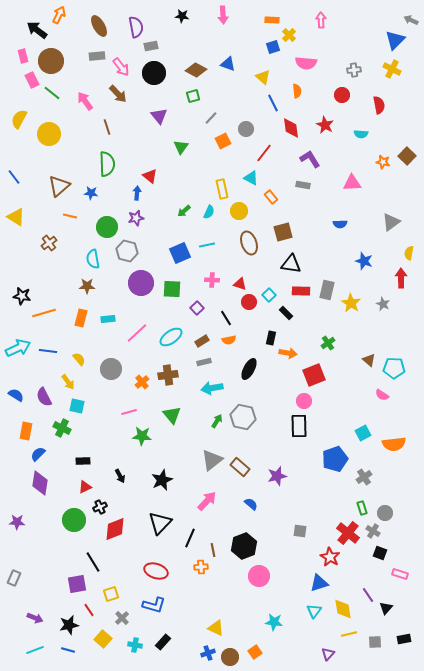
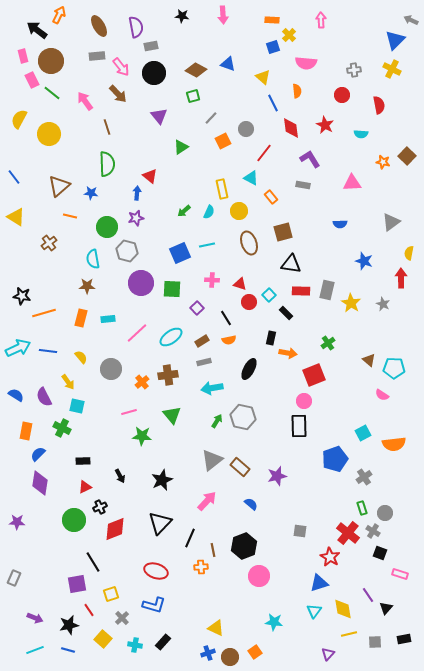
green triangle at (181, 147): rotated 21 degrees clockwise
yellow semicircle at (79, 359): moved 2 px right, 2 px up
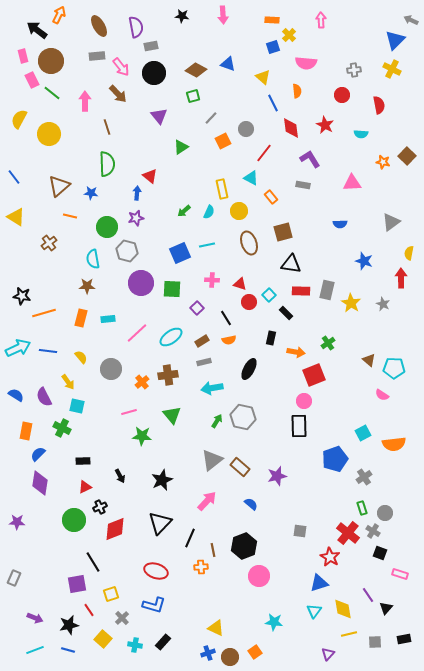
pink arrow at (85, 101): rotated 36 degrees clockwise
orange arrow at (288, 353): moved 8 px right, 1 px up
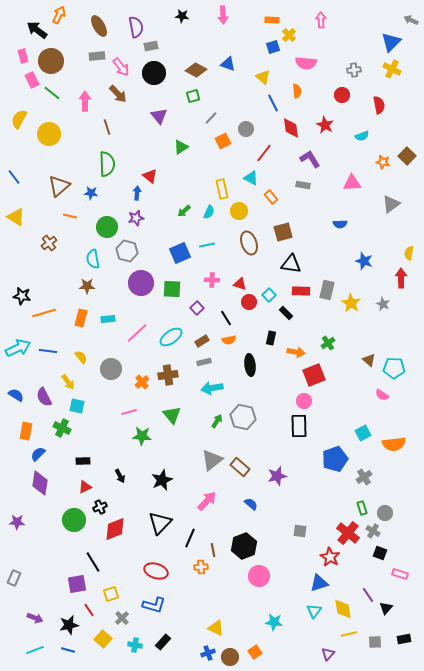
blue triangle at (395, 40): moved 4 px left, 2 px down
cyan semicircle at (361, 134): moved 1 px right, 2 px down; rotated 24 degrees counterclockwise
gray triangle at (391, 222): moved 18 px up
black ellipse at (249, 369): moved 1 px right, 4 px up; rotated 35 degrees counterclockwise
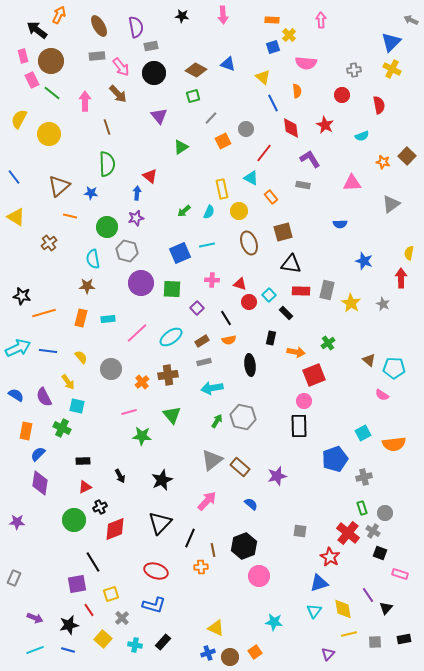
gray cross at (364, 477): rotated 21 degrees clockwise
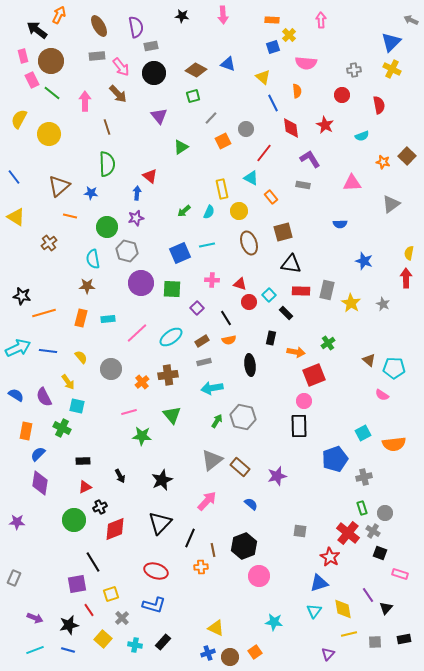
red arrow at (401, 278): moved 5 px right
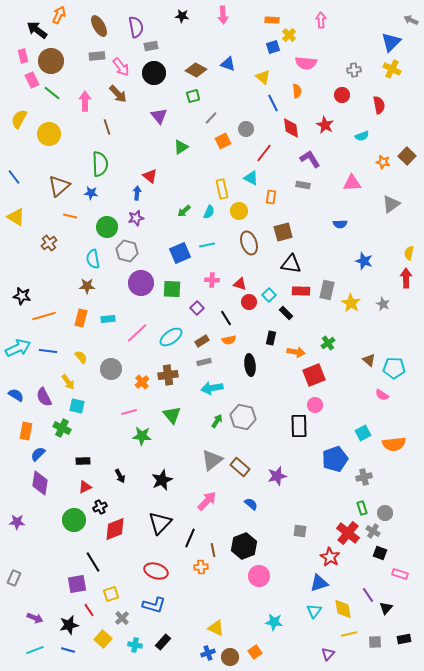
green semicircle at (107, 164): moved 7 px left
orange rectangle at (271, 197): rotated 48 degrees clockwise
orange line at (44, 313): moved 3 px down
pink circle at (304, 401): moved 11 px right, 4 px down
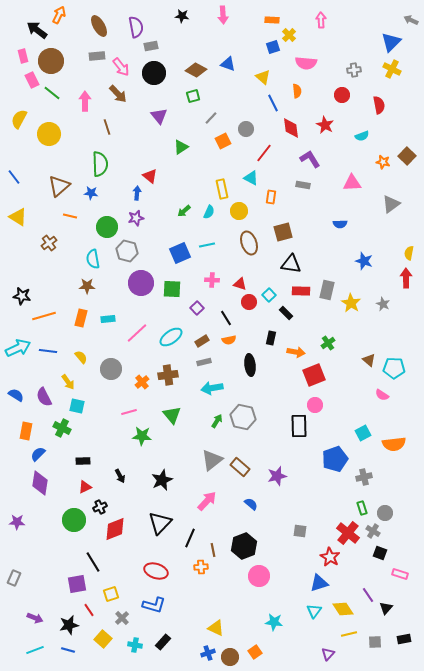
yellow triangle at (16, 217): moved 2 px right
yellow diamond at (343, 609): rotated 25 degrees counterclockwise
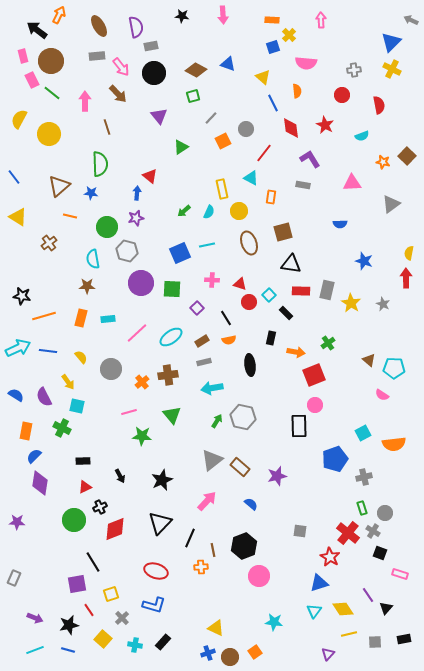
blue semicircle at (38, 454): moved 4 px left, 2 px down
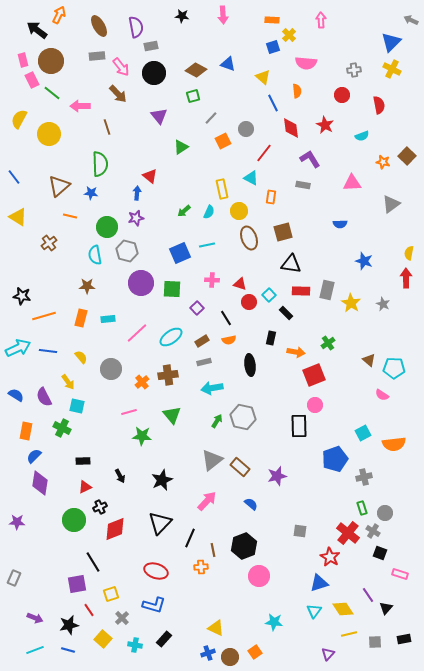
pink rectangle at (23, 56): moved 4 px down
pink arrow at (85, 101): moved 5 px left, 5 px down; rotated 90 degrees counterclockwise
brown ellipse at (249, 243): moved 5 px up
cyan semicircle at (93, 259): moved 2 px right, 4 px up
black rectangle at (163, 642): moved 1 px right, 3 px up
